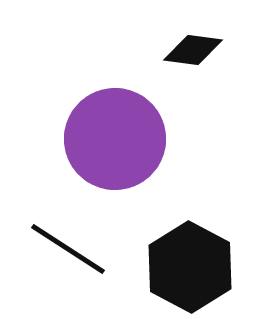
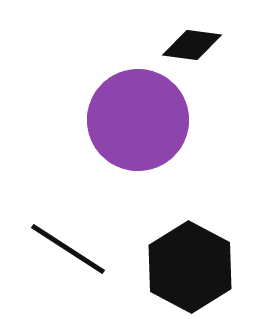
black diamond: moved 1 px left, 5 px up
purple circle: moved 23 px right, 19 px up
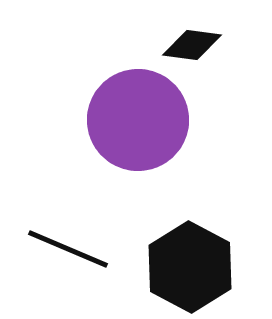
black line: rotated 10 degrees counterclockwise
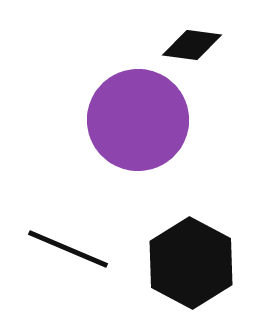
black hexagon: moved 1 px right, 4 px up
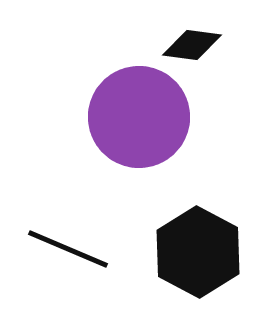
purple circle: moved 1 px right, 3 px up
black hexagon: moved 7 px right, 11 px up
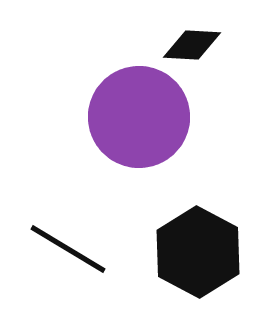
black diamond: rotated 4 degrees counterclockwise
black line: rotated 8 degrees clockwise
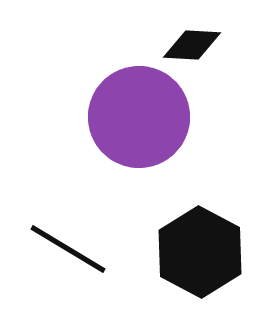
black hexagon: moved 2 px right
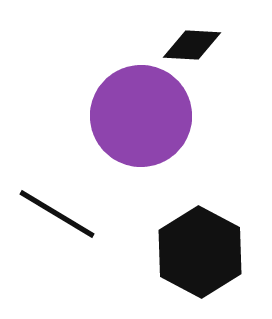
purple circle: moved 2 px right, 1 px up
black line: moved 11 px left, 35 px up
